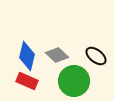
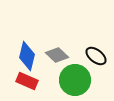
green circle: moved 1 px right, 1 px up
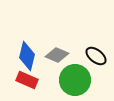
gray diamond: rotated 20 degrees counterclockwise
red rectangle: moved 1 px up
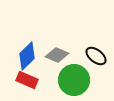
blue diamond: rotated 32 degrees clockwise
green circle: moved 1 px left
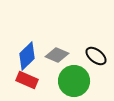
green circle: moved 1 px down
